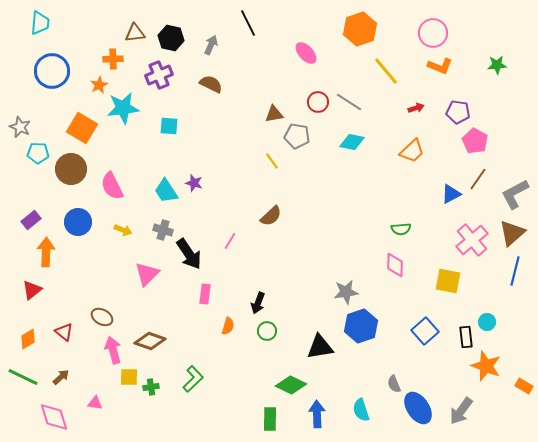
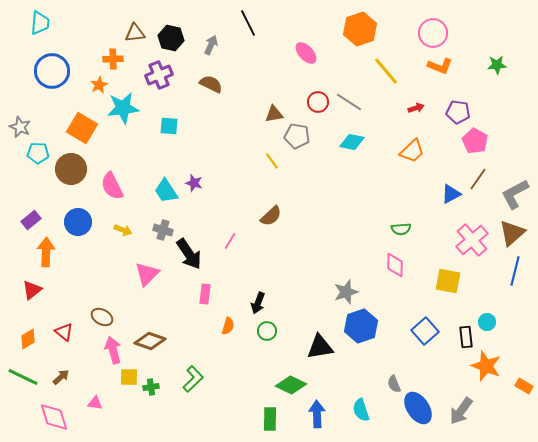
gray star at (346, 292): rotated 10 degrees counterclockwise
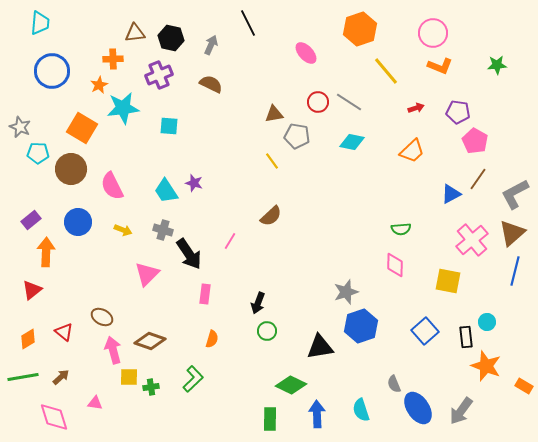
orange semicircle at (228, 326): moved 16 px left, 13 px down
green line at (23, 377): rotated 36 degrees counterclockwise
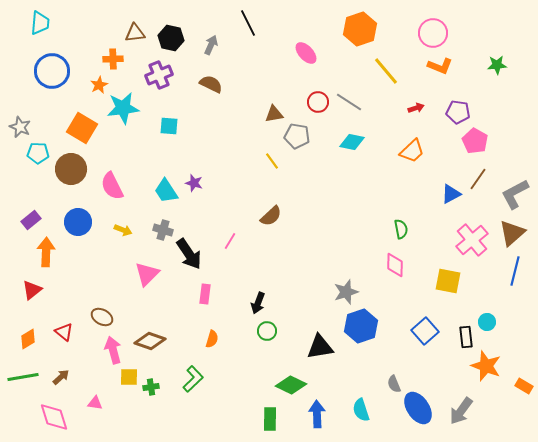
green semicircle at (401, 229): rotated 96 degrees counterclockwise
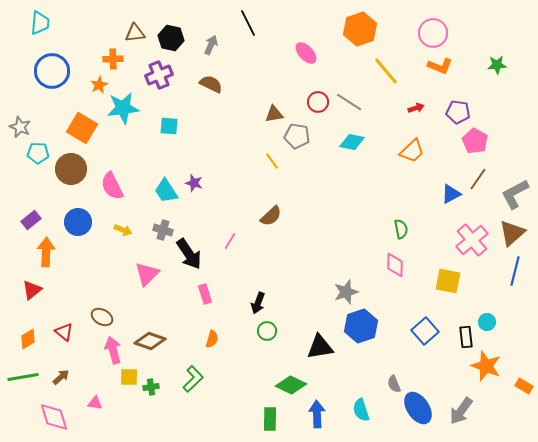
pink rectangle at (205, 294): rotated 24 degrees counterclockwise
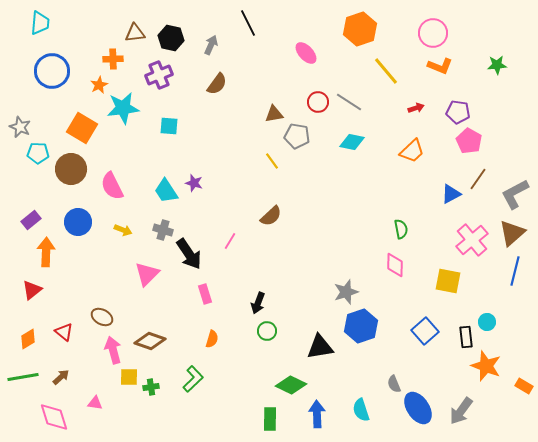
brown semicircle at (211, 84): moved 6 px right; rotated 100 degrees clockwise
pink pentagon at (475, 141): moved 6 px left
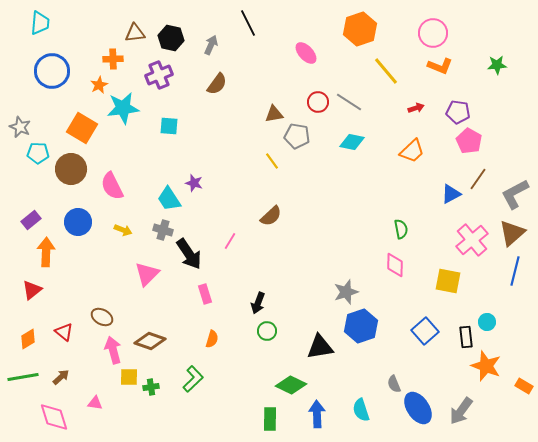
cyan trapezoid at (166, 191): moved 3 px right, 8 px down
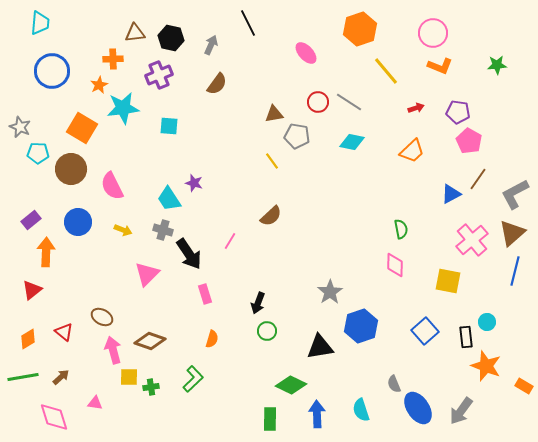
gray star at (346, 292): moved 16 px left; rotated 15 degrees counterclockwise
